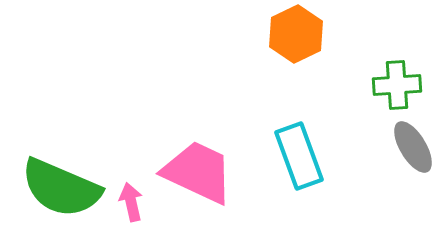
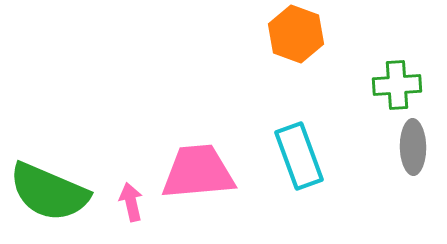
orange hexagon: rotated 14 degrees counterclockwise
gray ellipse: rotated 30 degrees clockwise
pink trapezoid: rotated 30 degrees counterclockwise
green semicircle: moved 12 px left, 4 px down
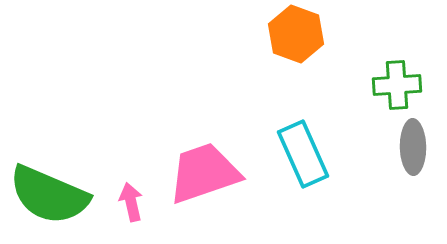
cyan rectangle: moved 4 px right, 2 px up; rotated 4 degrees counterclockwise
pink trapezoid: moved 6 px right, 1 px down; rotated 14 degrees counterclockwise
green semicircle: moved 3 px down
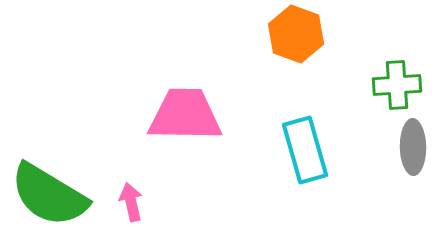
cyan rectangle: moved 2 px right, 4 px up; rotated 8 degrees clockwise
pink trapezoid: moved 19 px left, 58 px up; rotated 20 degrees clockwise
green semicircle: rotated 8 degrees clockwise
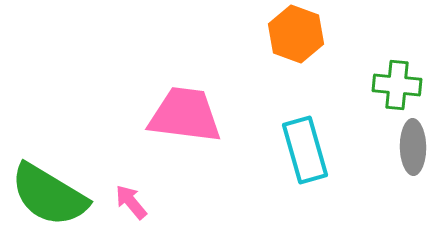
green cross: rotated 9 degrees clockwise
pink trapezoid: rotated 6 degrees clockwise
pink arrow: rotated 27 degrees counterclockwise
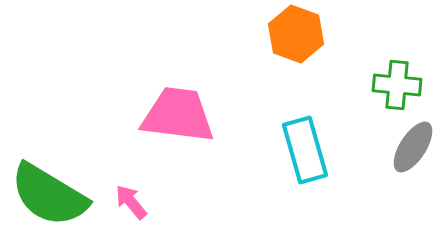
pink trapezoid: moved 7 px left
gray ellipse: rotated 34 degrees clockwise
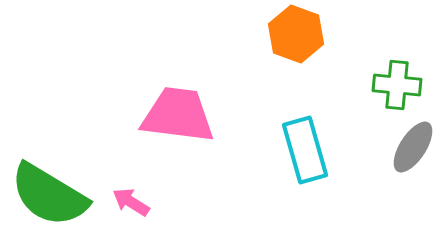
pink arrow: rotated 18 degrees counterclockwise
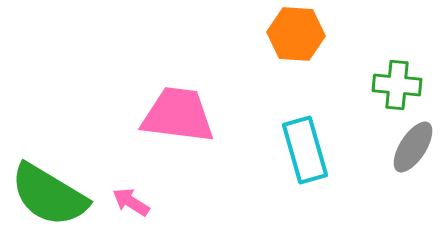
orange hexagon: rotated 16 degrees counterclockwise
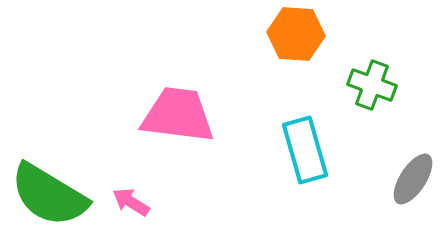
green cross: moved 25 px left; rotated 15 degrees clockwise
gray ellipse: moved 32 px down
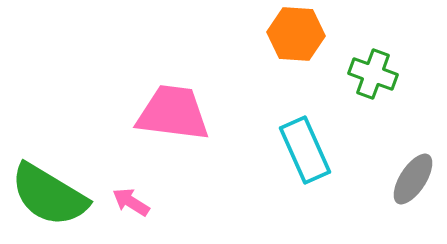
green cross: moved 1 px right, 11 px up
pink trapezoid: moved 5 px left, 2 px up
cyan rectangle: rotated 8 degrees counterclockwise
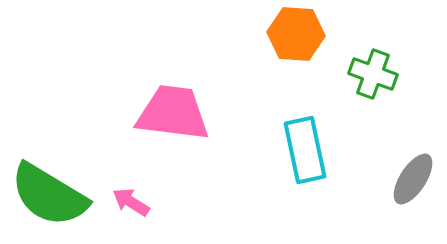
cyan rectangle: rotated 12 degrees clockwise
